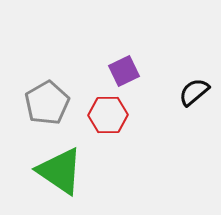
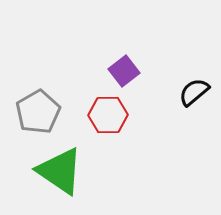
purple square: rotated 12 degrees counterclockwise
gray pentagon: moved 9 px left, 9 px down
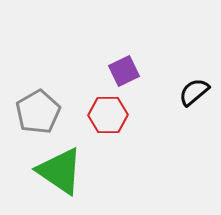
purple square: rotated 12 degrees clockwise
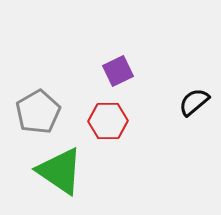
purple square: moved 6 px left
black semicircle: moved 10 px down
red hexagon: moved 6 px down
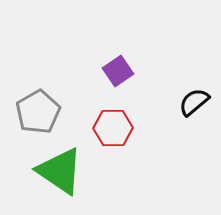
purple square: rotated 8 degrees counterclockwise
red hexagon: moved 5 px right, 7 px down
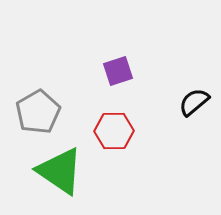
purple square: rotated 16 degrees clockwise
red hexagon: moved 1 px right, 3 px down
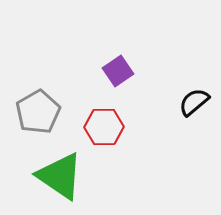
purple square: rotated 16 degrees counterclockwise
red hexagon: moved 10 px left, 4 px up
green triangle: moved 5 px down
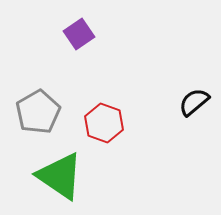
purple square: moved 39 px left, 37 px up
red hexagon: moved 4 px up; rotated 21 degrees clockwise
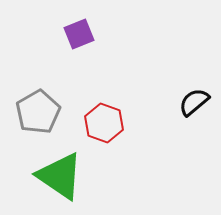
purple square: rotated 12 degrees clockwise
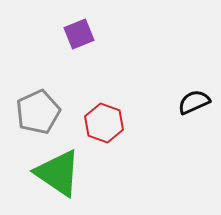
black semicircle: rotated 16 degrees clockwise
gray pentagon: rotated 6 degrees clockwise
green triangle: moved 2 px left, 3 px up
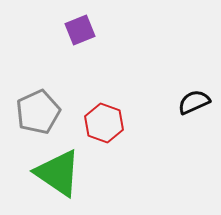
purple square: moved 1 px right, 4 px up
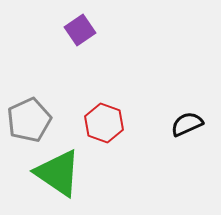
purple square: rotated 12 degrees counterclockwise
black semicircle: moved 7 px left, 22 px down
gray pentagon: moved 9 px left, 8 px down
